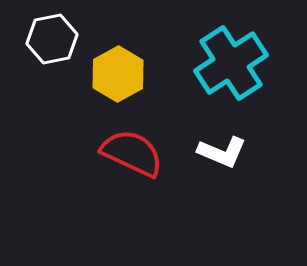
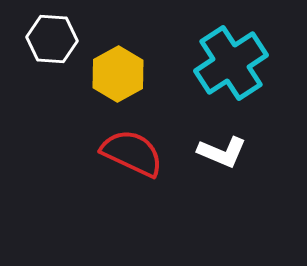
white hexagon: rotated 15 degrees clockwise
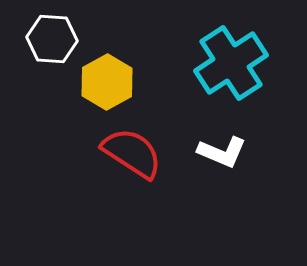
yellow hexagon: moved 11 px left, 8 px down
red semicircle: rotated 8 degrees clockwise
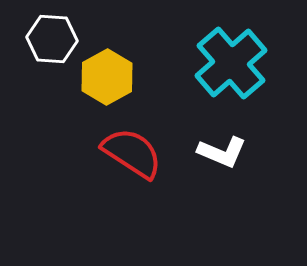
cyan cross: rotated 8 degrees counterclockwise
yellow hexagon: moved 5 px up
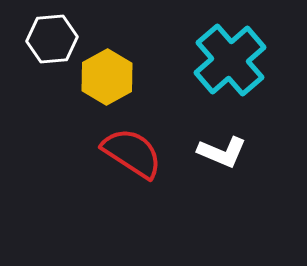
white hexagon: rotated 9 degrees counterclockwise
cyan cross: moved 1 px left, 3 px up
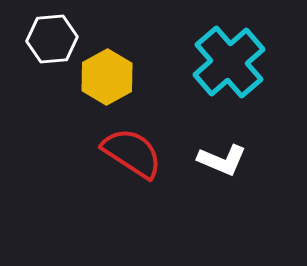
cyan cross: moved 1 px left, 2 px down
white L-shape: moved 8 px down
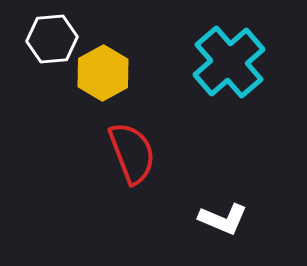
yellow hexagon: moved 4 px left, 4 px up
red semicircle: rotated 36 degrees clockwise
white L-shape: moved 1 px right, 59 px down
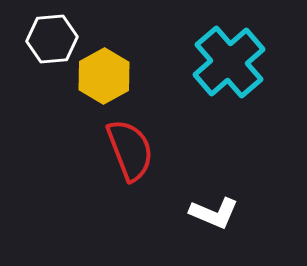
yellow hexagon: moved 1 px right, 3 px down
red semicircle: moved 2 px left, 3 px up
white L-shape: moved 9 px left, 6 px up
